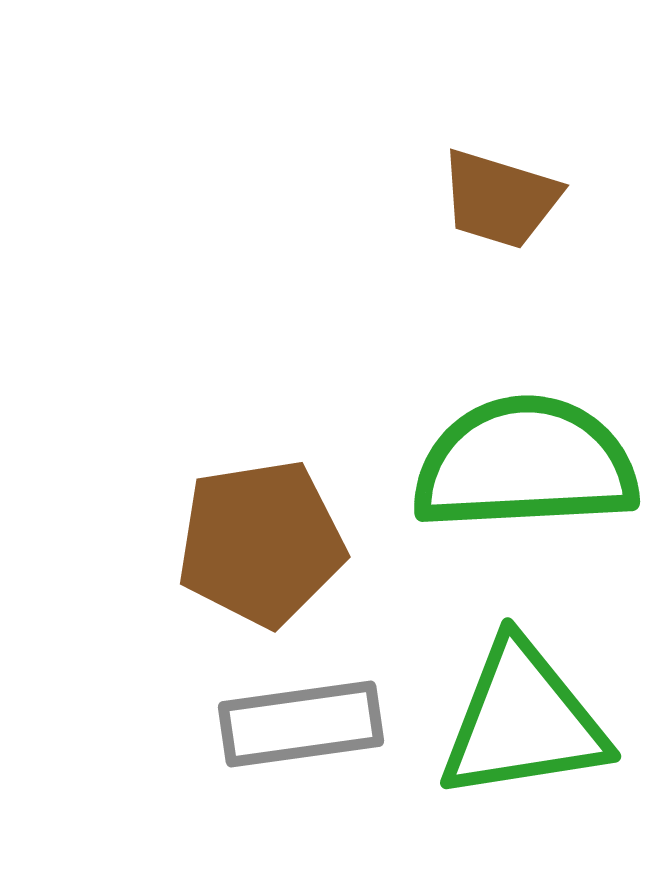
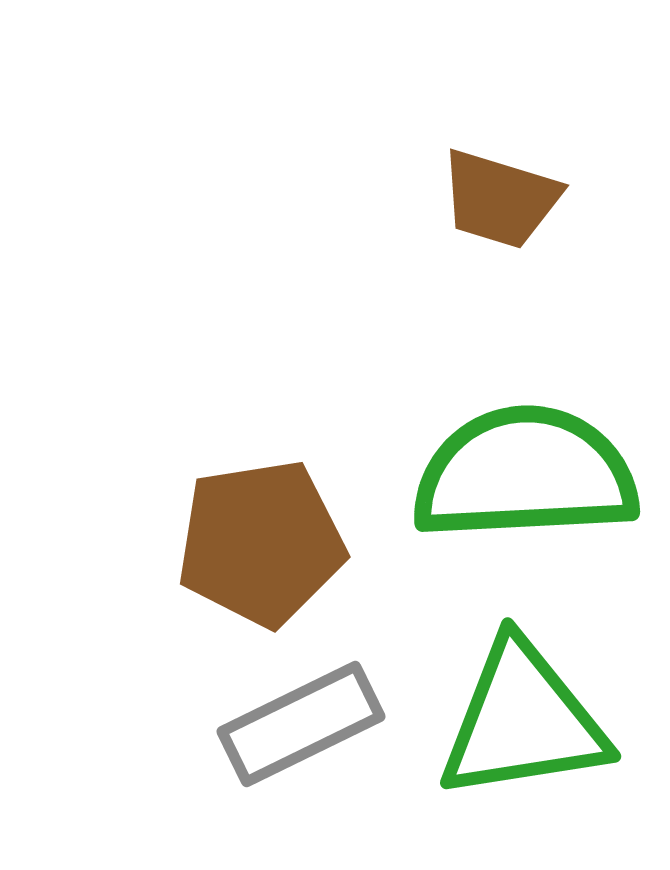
green semicircle: moved 10 px down
gray rectangle: rotated 18 degrees counterclockwise
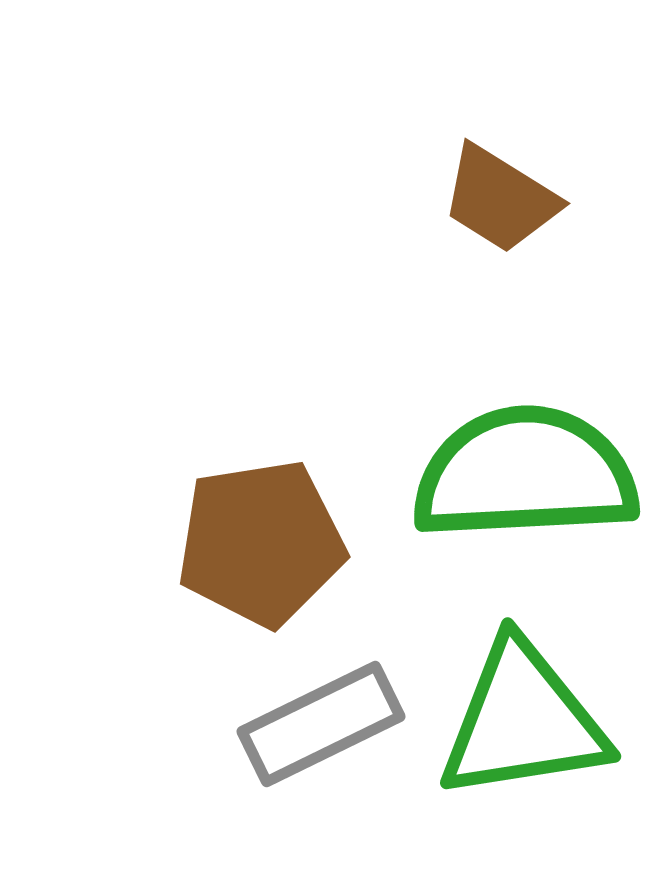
brown trapezoid: rotated 15 degrees clockwise
gray rectangle: moved 20 px right
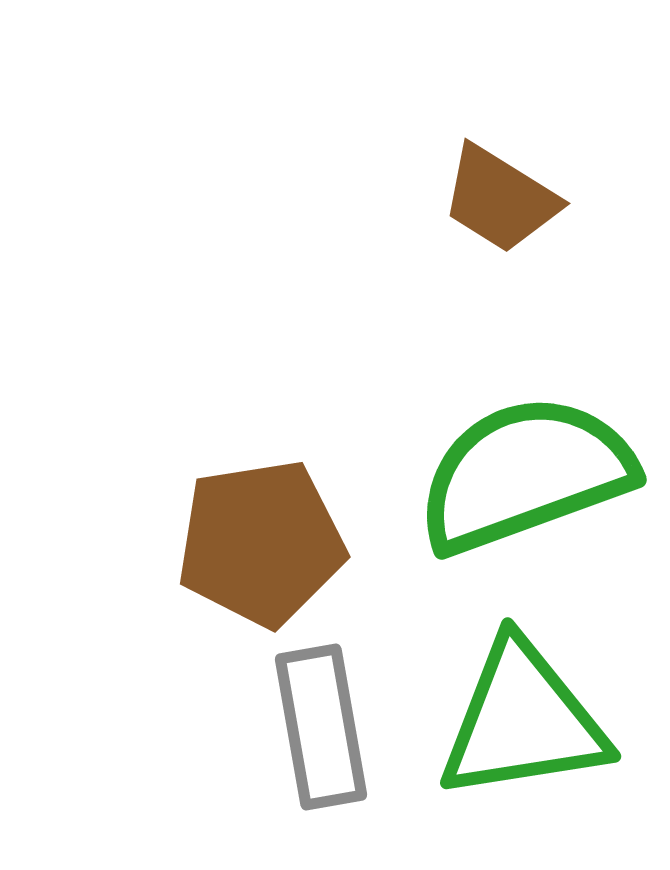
green semicircle: rotated 17 degrees counterclockwise
gray rectangle: moved 3 px down; rotated 74 degrees counterclockwise
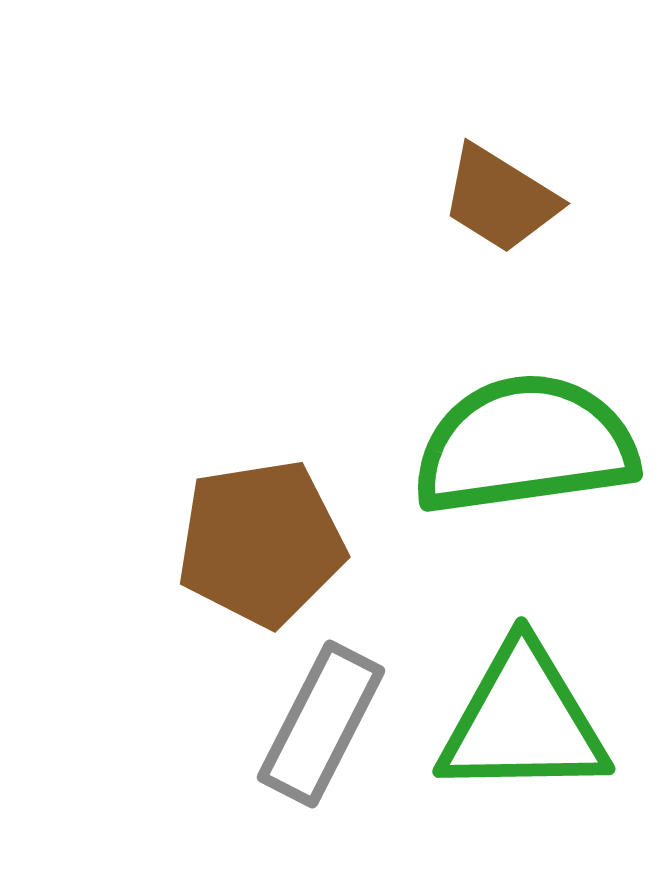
green semicircle: moved 29 px up; rotated 12 degrees clockwise
green triangle: rotated 8 degrees clockwise
gray rectangle: moved 3 px up; rotated 37 degrees clockwise
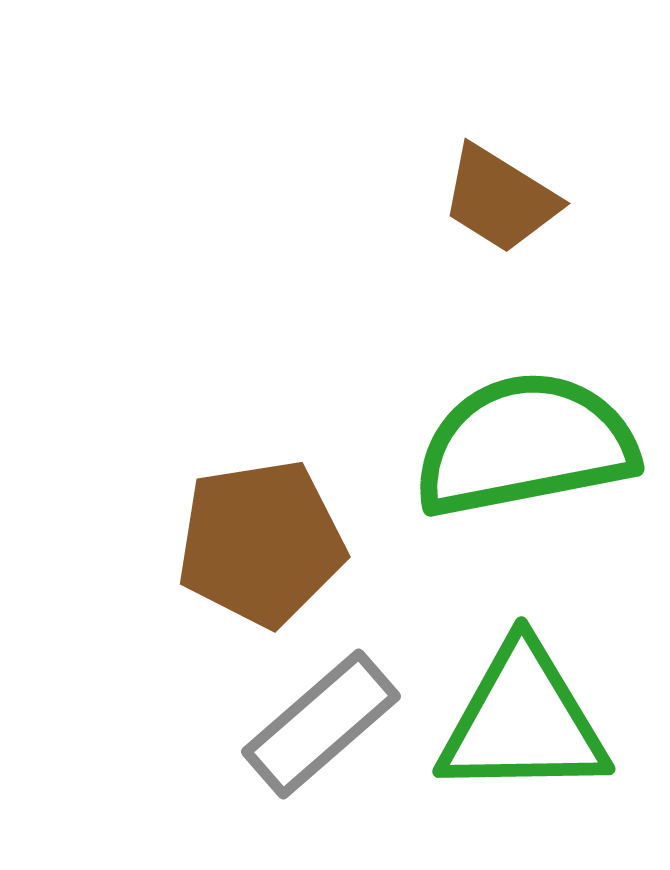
green semicircle: rotated 3 degrees counterclockwise
gray rectangle: rotated 22 degrees clockwise
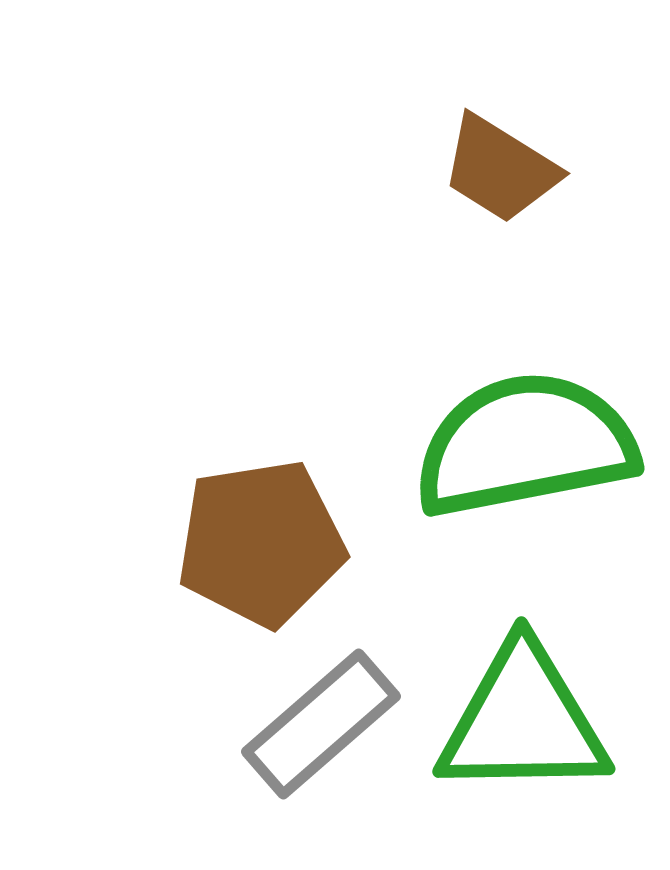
brown trapezoid: moved 30 px up
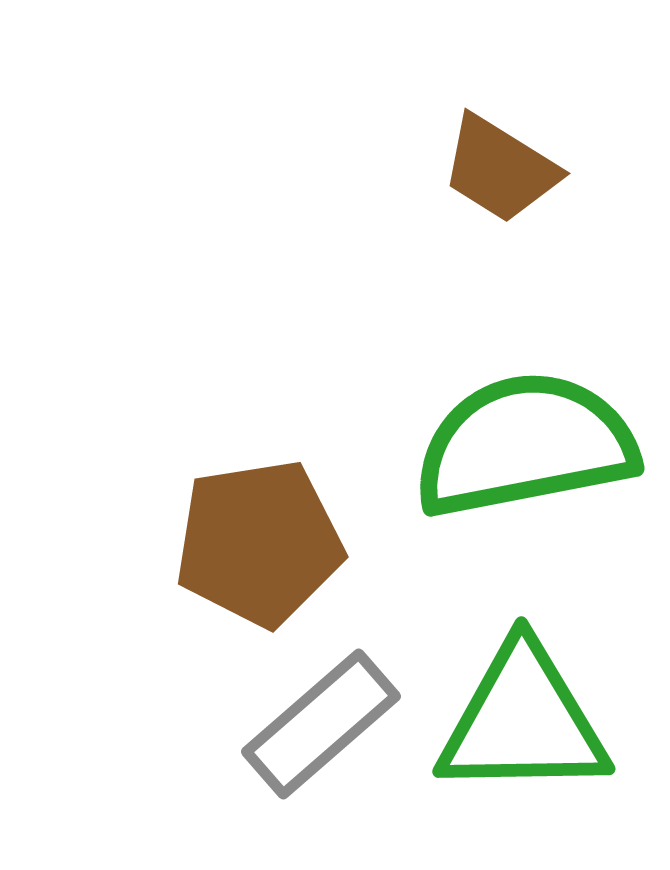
brown pentagon: moved 2 px left
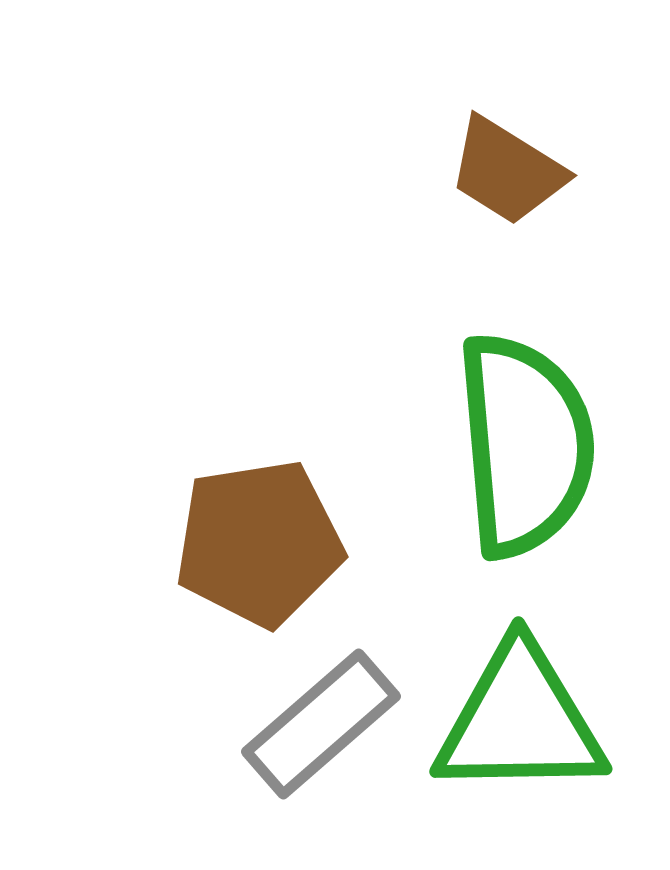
brown trapezoid: moved 7 px right, 2 px down
green semicircle: rotated 96 degrees clockwise
green triangle: moved 3 px left
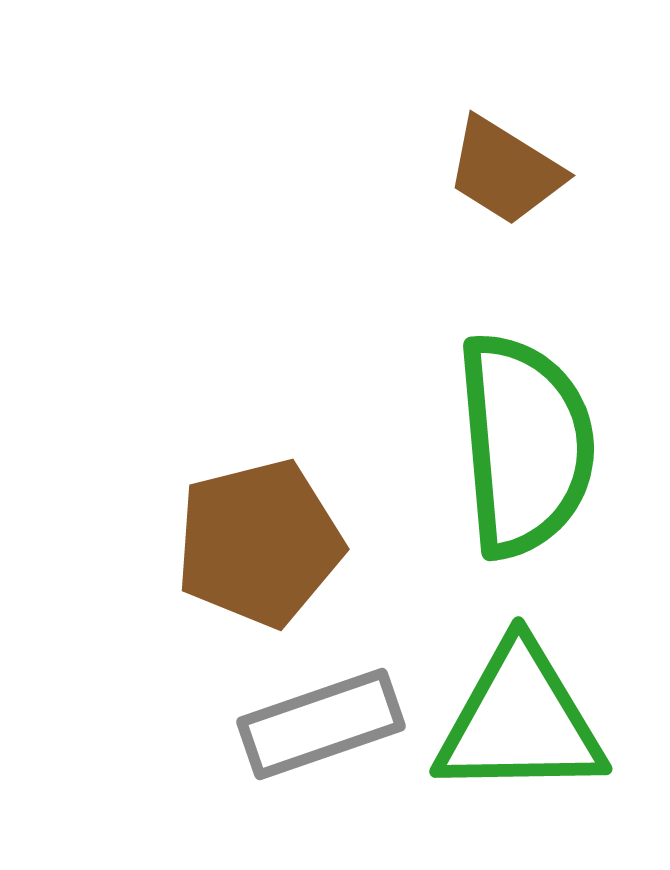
brown trapezoid: moved 2 px left
brown pentagon: rotated 5 degrees counterclockwise
gray rectangle: rotated 22 degrees clockwise
